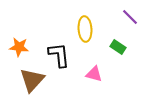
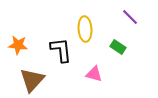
orange star: moved 1 px left, 2 px up
black L-shape: moved 2 px right, 5 px up
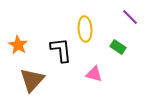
orange star: rotated 24 degrees clockwise
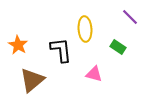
brown triangle: rotated 8 degrees clockwise
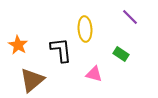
green rectangle: moved 3 px right, 7 px down
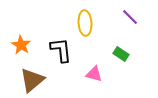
yellow ellipse: moved 6 px up
orange star: moved 3 px right
